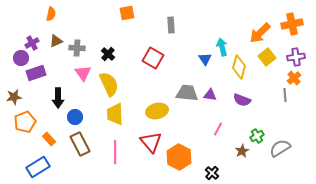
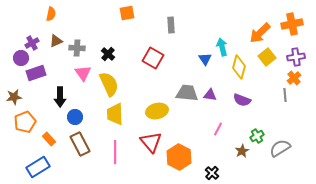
black arrow at (58, 98): moved 2 px right, 1 px up
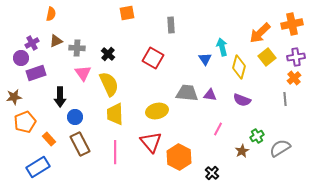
gray line at (285, 95): moved 4 px down
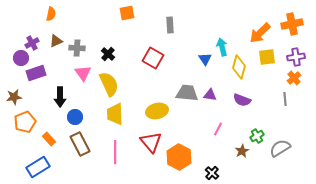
gray rectangle at (171, 25): moved 1 px left
yellow square at (267, 57): rotated 30 degrees clockwise
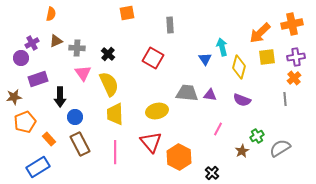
purple rectangle at (36, 73): moved 2 px right, 6 px down
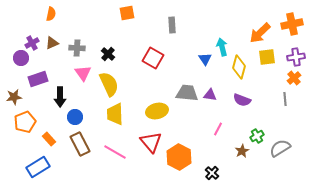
gray rectangle at (170, 25): moved 2 px right
brown triangle at (56, 41): moved 4 px left, 2 px down
pink line at (115, 152): rotated 60 degrees counterclockwise
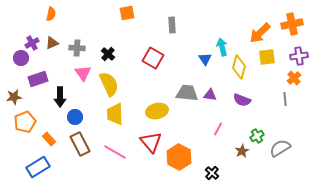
purple cross at (296, 57): moved 3 px right, 1 px up
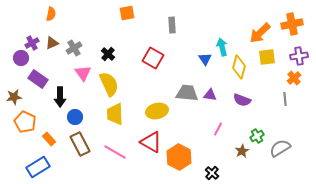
gray cross at (77, 48): moved 3 px left; rotated 35 degrees counterclockwise
purple rectangle at (38, 79): rotated 54 degrees clockwise
orange pentagon at (25, 122): rotated 25 degrees counterclockwise
red triangle at (151, 142): rotated 20 degrees counterclockwise
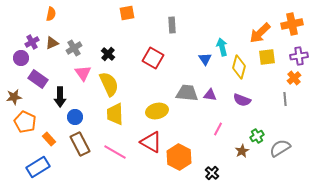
purple cross at (32, 43): moved 1 px up
